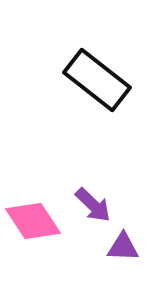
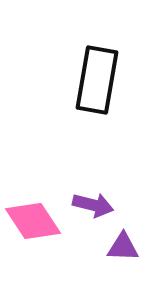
black rectangle: rotated 62 degrees clockwise
purple arrow: rotated 30 degrees counterclockwise
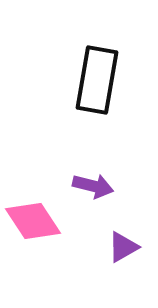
purple arrow: moved 19 px up
purple triangle: rotated 32 degrees counterclockwise
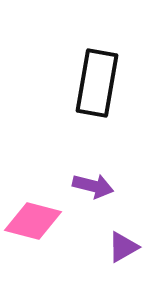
black rectangle: moved 3 px down
pink diamond: rotated 42 degrees counterclockwise
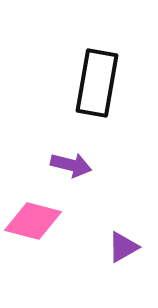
purple arrow: moved 22 px left, 21 px up
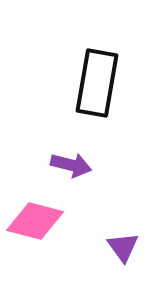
pink diamond: moved 2 px right
purple triangle: rotated 36 degrees counterclockwise
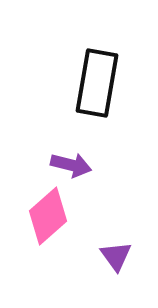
pink diamond: moved 13 px right, 5 px up; rotated 56 degrees counterclockwise
purple triangle: moved 7 px left, 9 px down
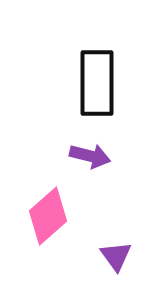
black rectangle: rotated 10 degrees counterclockwise
purple arrow: moved 19 px right, 9 px up
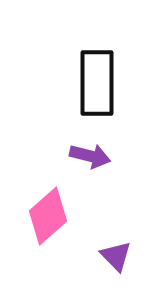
purple triangle: rotated 8 degrees counterclockwise
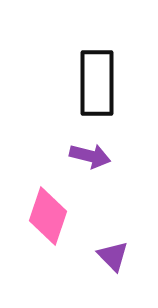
pink diamond: rotated 30 degrees counterclockwise
purple triangle: moved 3 px left
